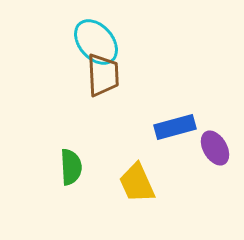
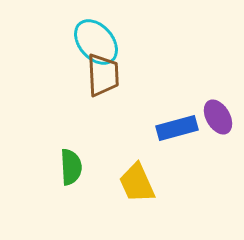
blue rectangle: moved 2 px right, 1 px down
purple ellipse: moved 3 px right, 31 px up
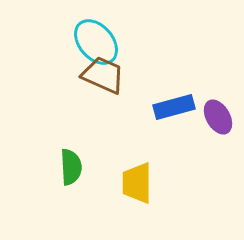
brown trapezoid: rotated 63 degrees counterclockwise
blue rectangle: moved 3 px left, 21 px up
yellow trapezoid: rotated 24 degrees clockwise
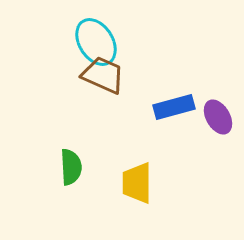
cyan ellipse: rotated 9 degrees clockwise
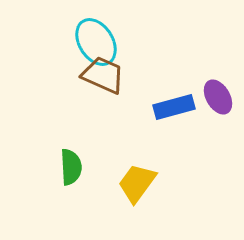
purple ellipse: moved 20 px up
yellow trapezoid: rotated 36 degrees clockwise
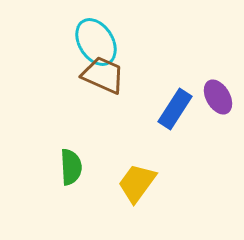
blue rectangle: moved 1 px right, 2 px down; rotated 42 degrees counterclockwise
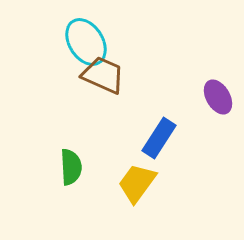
cyan ellipse: moved 10 px left
blue rectangle: moved 16 px left, 29 px down
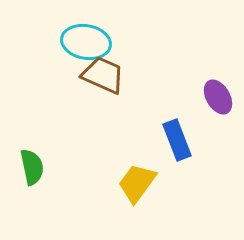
cyan ellipse: rotated 48 degrees counterclockwise
blue rectangle: moved 18 px right, 2 px down; rotated 54 degrees counterclockwise
green semicircle: moved 39 px left; rotated 9 degrees counterclockwise
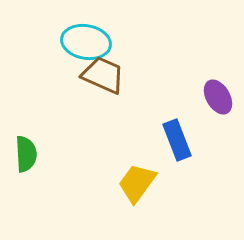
green semicircle: moved 6 px left, 13 px up; rotated 9 degrees clockwise
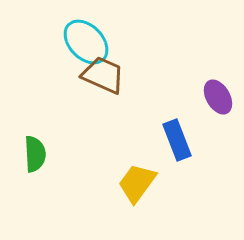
cyan ellipse: rotated 36 degrees clockwise
green semicircle: moved 9 px right
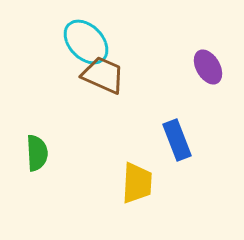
purple ellipse: moved 10 px left, 30 px up
green semicircle: moved 2 px right, 1 px up
yellow trapezoid: rotated 147 degrees clockwise
